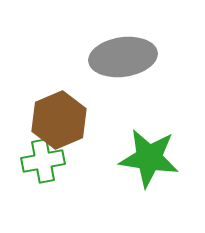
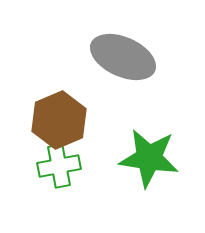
gray ellipse: rotated 32 degrees clockwise
green cross: moved 16 px right, 5 px down
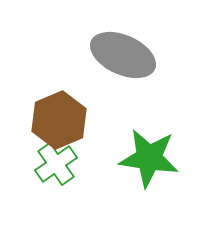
gray ellipse: moved 2 px up
green cross: moved 3 px left, 2 px up; rotated 24 degrees counterclockwise
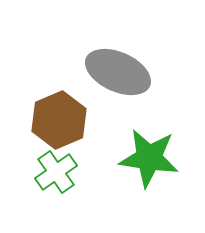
gray ellipse: moved 5 px left, 17 px down
green cross: moved 8 px down
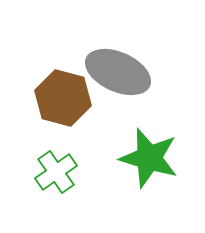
brown hexagon: moved 4 px right, 22 px up; rotated 22 degrees counterclockwise
green star: rotated 8 degrees clockwise
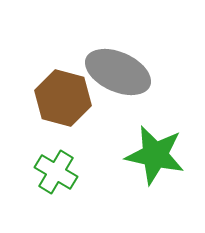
green star: moved 6 px right, 3 px up; rotated 4 degrees counterclockwise
green cross: rotated 24 degrees counterclockwise
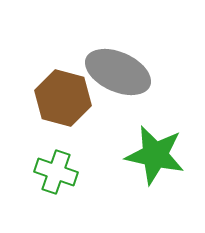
green cross: rotated 12 degrees counterclockwise
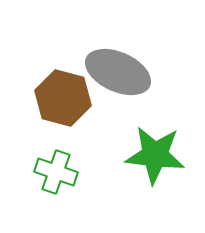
green star: rotated 6 degrees counterclockwise
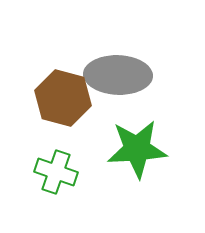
gray ellipse: moved 3 px down; rotated 22 degrees counterclockwise
green star: moved 18 px left, 6 px up; rotated 10 degrees counterclockwise
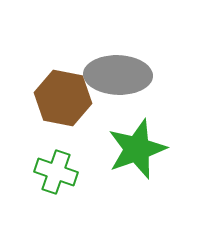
brown hexagon: rotated 4 degrees counterclockwise
green star: rotated 16 degrees counterclockwise
